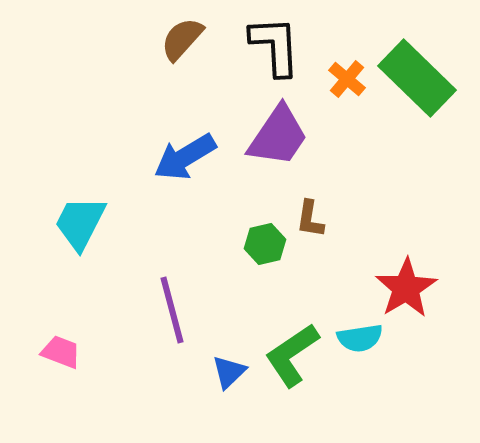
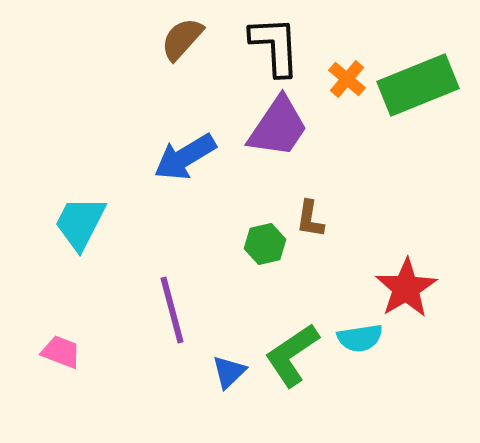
green rectangle: moved 1 px right, 7 px down; rotated 66 degrees counterclockwise
purple trapezoid: moved 9 px up
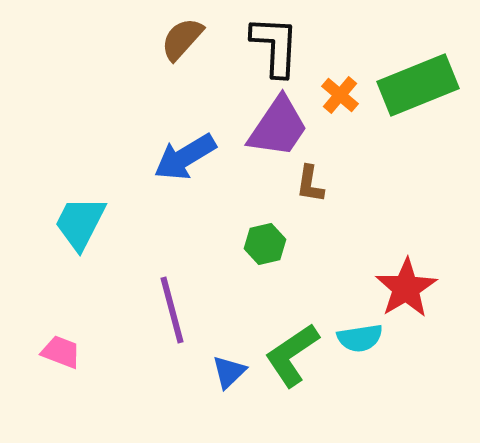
black L-shape: rotated 6 degrees clockwise
orange cross: moved 7 px left, 16 px down
brown L-shape: moved 35 px up
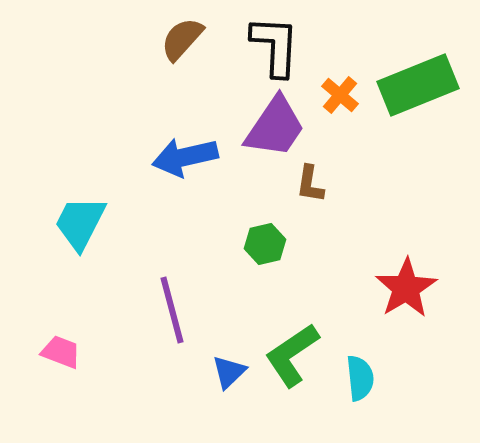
purple trapezoid: moved 3 px left
blue arrow: rotated 18 degrees clockwise
cyan semicircle: moved 40 px down; rotated 87 degrees counterclockwise
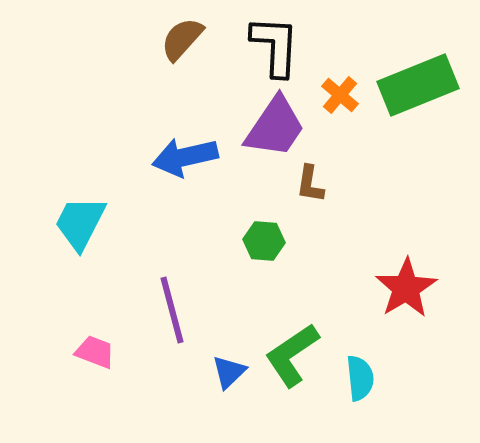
green hexagon: moved 1 px left, 3 px up; rotated 18 degrees clockwise
pink trapezoid: moved 34 px right
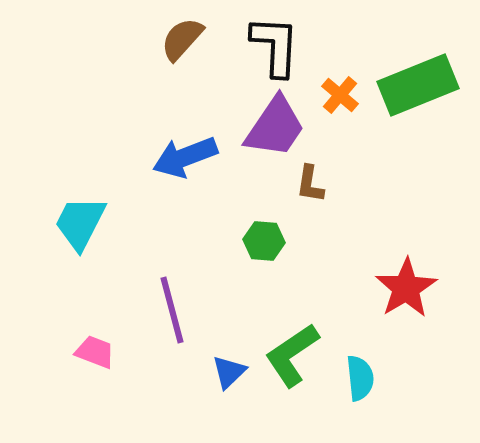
blue arrow: rotated 8 degrees counterclockwise
